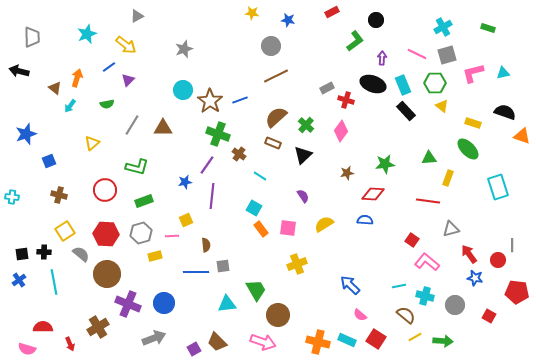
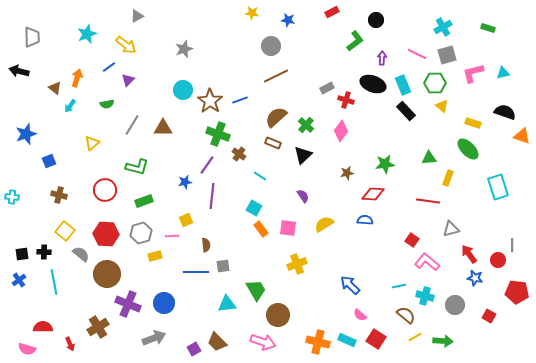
yellow square at (65, 231): rotated 18 degrees counterclockwise
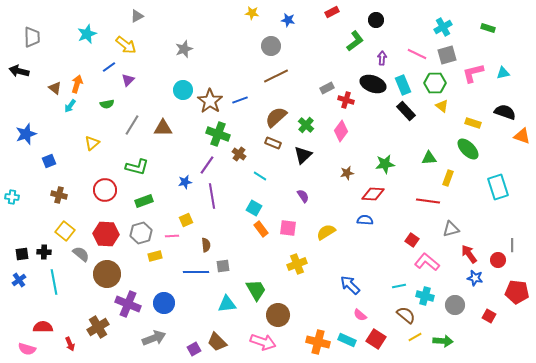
orange arrow at (77, 78): moved 6 px down
purple line at (212, 196): rotated 15 degrees counterclockwise
yellow semicircle at (324, 224): moved 2 px right, 8 px down
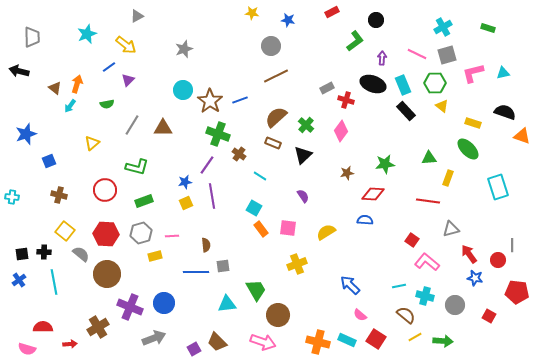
yellow square at (186, 220): moved 17 px up
purple cross at (128, 304): moved 2 px right, 3 px down
red arrow at (70, 344): rotated 72 degrees counterclockwise
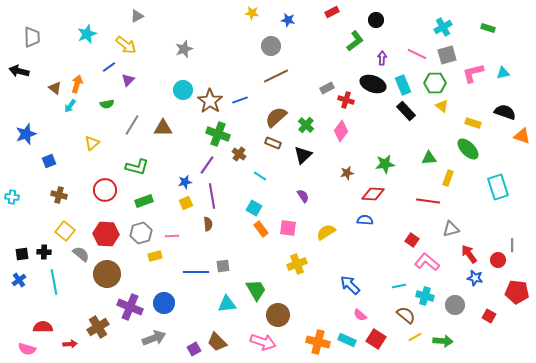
brown semicircle at (206, 245): moved 2 px right, 21 px up
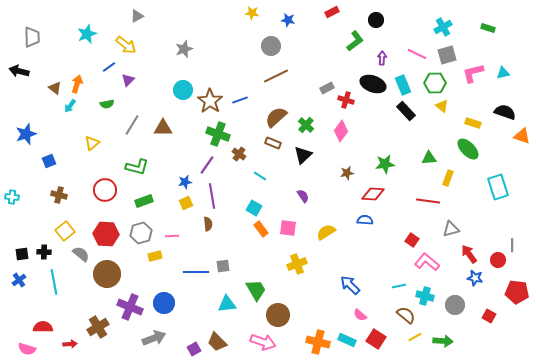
yellow square at (65, 231): rotated 12 degrees clockwise
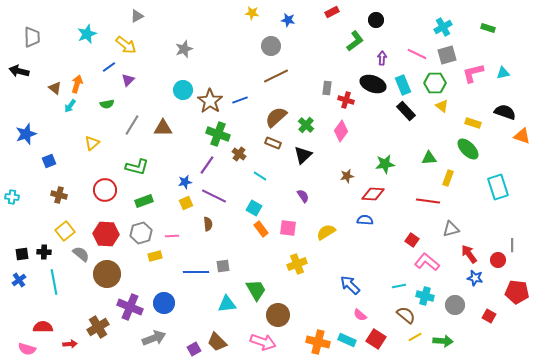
gray rectangle at (327, 88): rotated 56 degrees counterclockwise
brown star at (347, 173): moved 3 px down
purple line at (212, 196): moved 2 px right; rotated 55 degrees counterclockwise
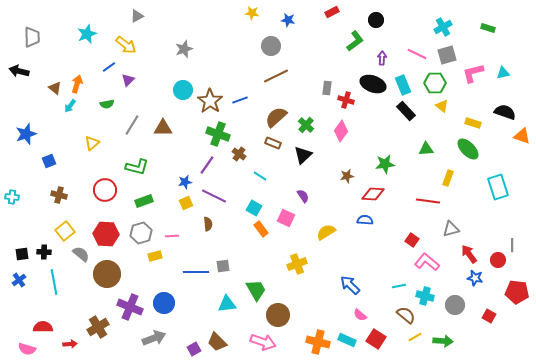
green triangle at (429, 158): moved 3 px left, 9 px up
pink square at (288, 228): moved 2 px left, 10 px up; rotated 18 degrees clockwise
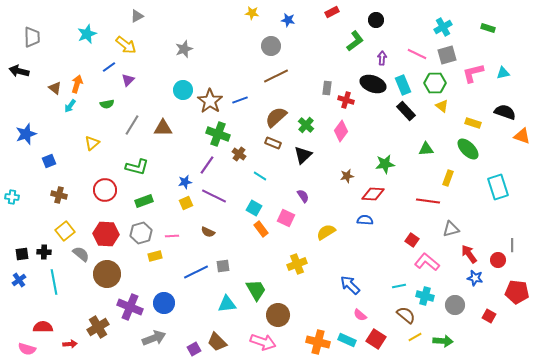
brown semicircle at (208, 224): moved 8 px down; rotated 120 degrees clockwise
blue line at (196, 272): rotated 25 degrees counterclockwise
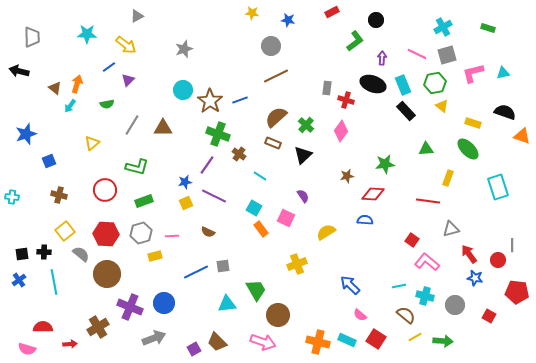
cyan star at (87, 34): rotated 24 degrees clockwise
green hexagon at (435, 83): rotated 10 degrees counterclockwise
